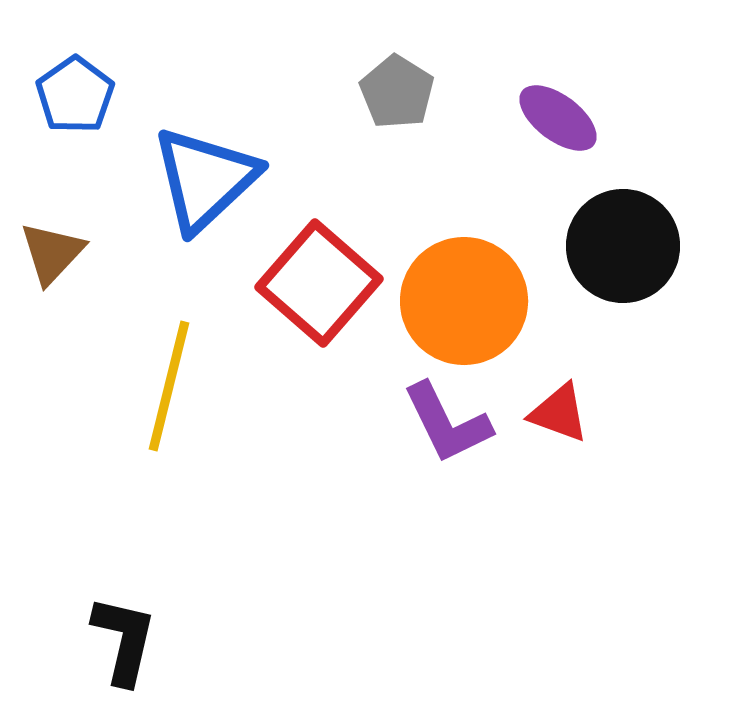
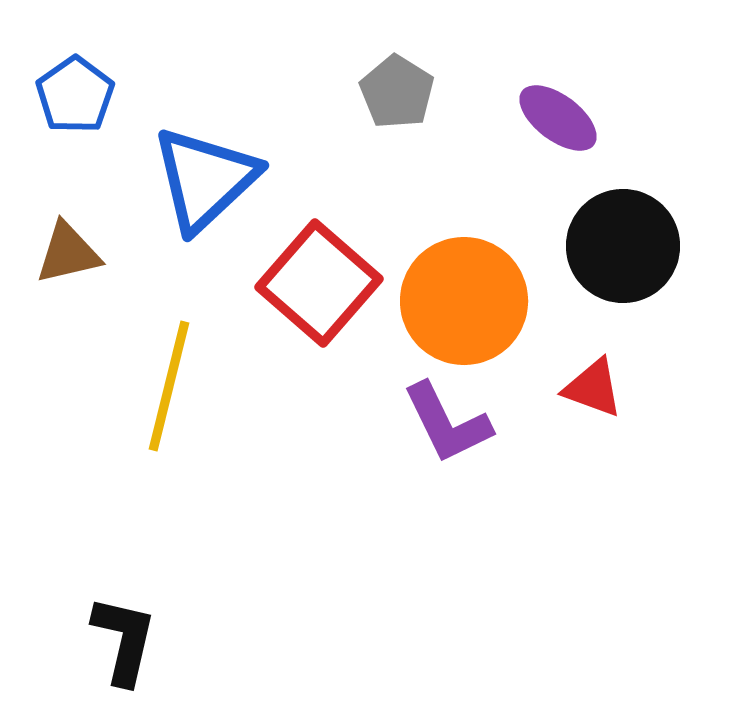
brown triangle: moved 16 px right; rotated 34 degrees clockwise
red triangle: moved 34 px right, 25 px up
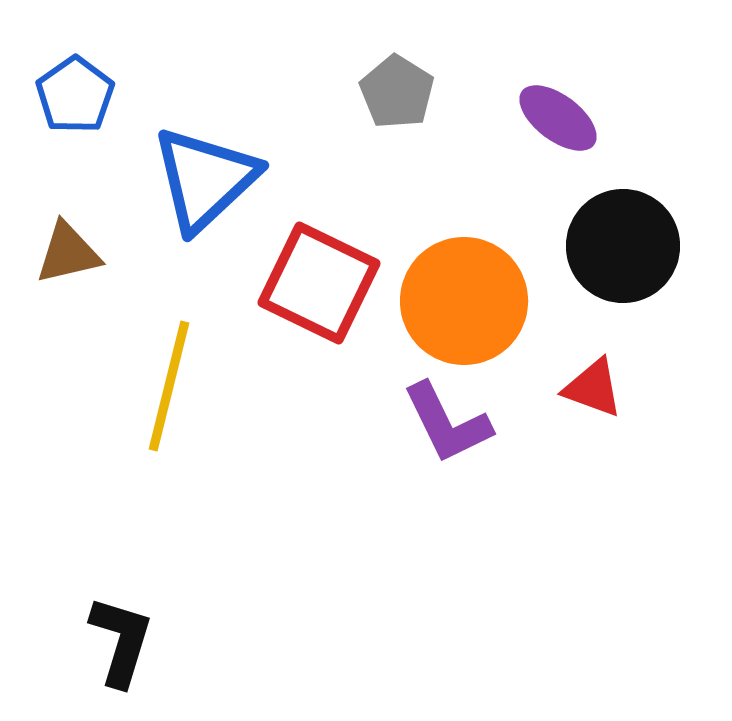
red square: rotated 15 degrees counterclockwise
black L-shape: moved 3 px left, 1 px down; rotated 4 degrees clockwise
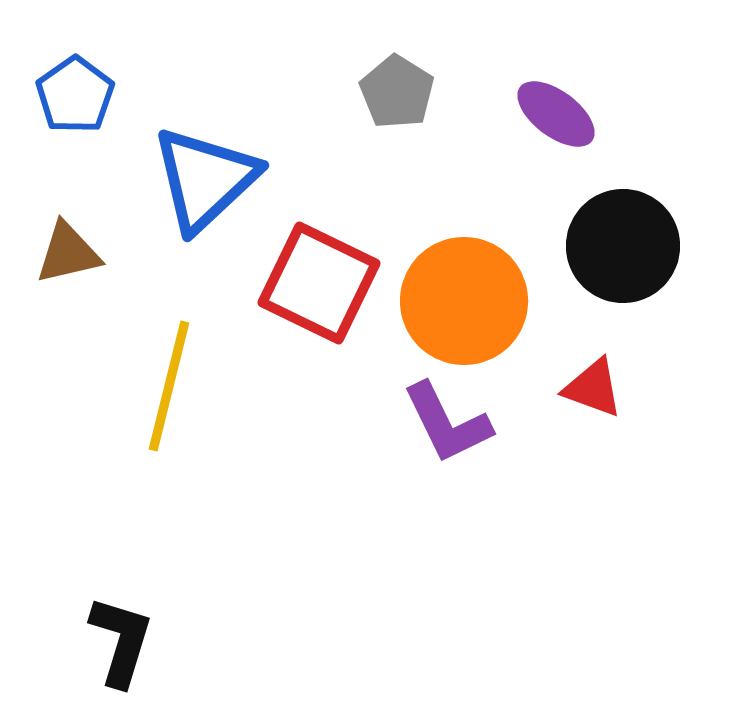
purple ellipse: moved 2 px left, 4 px up
